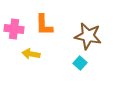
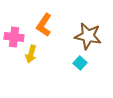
orange L-shape: rotated 35 degrees clockwise
pink cross: moved 8 px down
yellow arrow: rotated 84 degrees counterclockwise
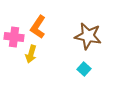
orange L-shape: moved 6 px left, 2 px down
cyan square: moved 4 px right, 6 px down
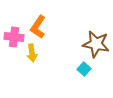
brown star: moved 8 px right, 8 px down
yellow arrow: moved 1 px right, 1 px up; rotated 24 degrees counterclockwise
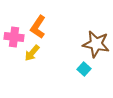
yellow arrow: rotated 48 degrees clockwise
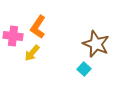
pink cross: moved 1 px left, 1 px up
brown star: rotated 12 degrees clockwise
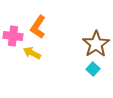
brown star: rotated 16 degrees clockwise
yellow arrow: rotated 78 degrees clockwise
cyan square: moved 9 px right
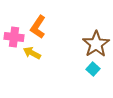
pink cross: moved 1 px right, 1 px down
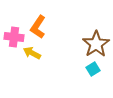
cyan square: rotated 16 degrees clockwise
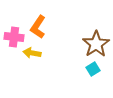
yellow arrow: rotated 18 degrees counterclockwise
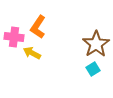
yellow arrow: rotated 18 degrees clockwise
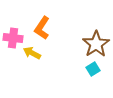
orange L-shape: moved 4 px right, 1 px down
pink cross: moved 1 px left, 1 px down
